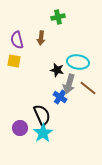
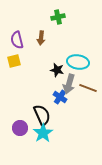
yellow square: rotated 24 degrees counterclockwise
brown line: rotated 18 degrees counterclockwise
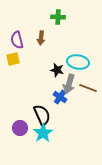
green cross: rotated 16 degrees clockwise
yellow square: moved 1 px left, 2 px up
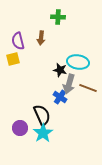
purple semicircle: moved 1 px right, 1 px down
black star: moved 3 px right
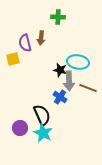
purple semicircle: moved 7 px right, 2 px down
gray arrow: moved 3 px up; rotated 18 degrees counterclockwise
cyan star: rotated 12 degrees counterclockwise
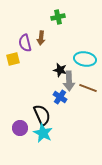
green cross: rotated 16 degrees counterclockwise
cyan ellipse: moved 7 px right, 3 px up
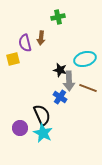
cyan ellipse: rotated 25 degrees counterclockwise
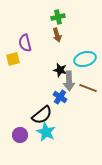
brown arrow: moved 16 px right, 3 px up; rotated 24 degrees counterclockwise
black semicircle: rotated 75 degrees clockwise
purple circle: moved 7 px down
cyan star: moved 3 px right, 1 px up
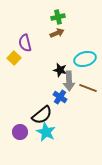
brown arrow: moved 2 px up; rotated 96 degrees counterclockwise
yellow square: moved 1 px right, 1 px up; rotated 32 degrees counterclockwise
purple circle: moved 3 px up
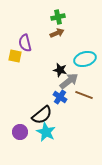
yellow square: moved 1 px right, 2 px up; rotated 32 degrees counterclockwise
gray arrow: rotated 126 degrees counterclockwise
brown line: moved 4 px left, 7 px down
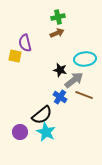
cyan ellipse: rotated 10 degrees clockwise
gray arrow: moved 5 px right, 1 px up
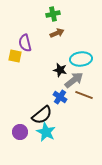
green cross: moved 5 px left, 3 px up
cyan ellipse: moved 4 px left
